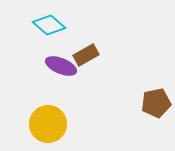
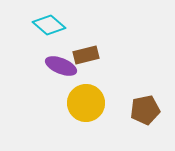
brown rectangle: rotated 15 degrees clockwise
brown pentagon: moved 11 px left, 7 px down
yellow circle: moved 38 px right, 21 px up
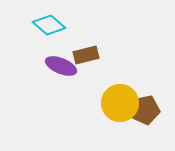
yellow circle: moved 34 px right
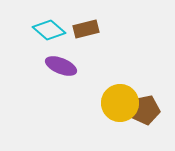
cyan diamond: moved 5 px down
brown rectangle: moved 26 px up
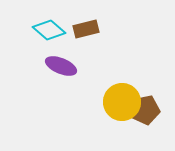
yellow circle: moved 2 px right, 1 px up
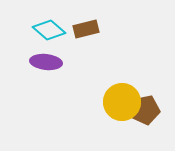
purple ellipse: moved 15 px left, 4 px up; rotated 16 degrees counterclockwise
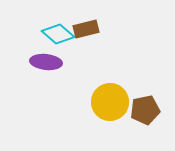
cyan diamond: moved 9 px right, 4 px down
yellow circle: moved 12 px left
